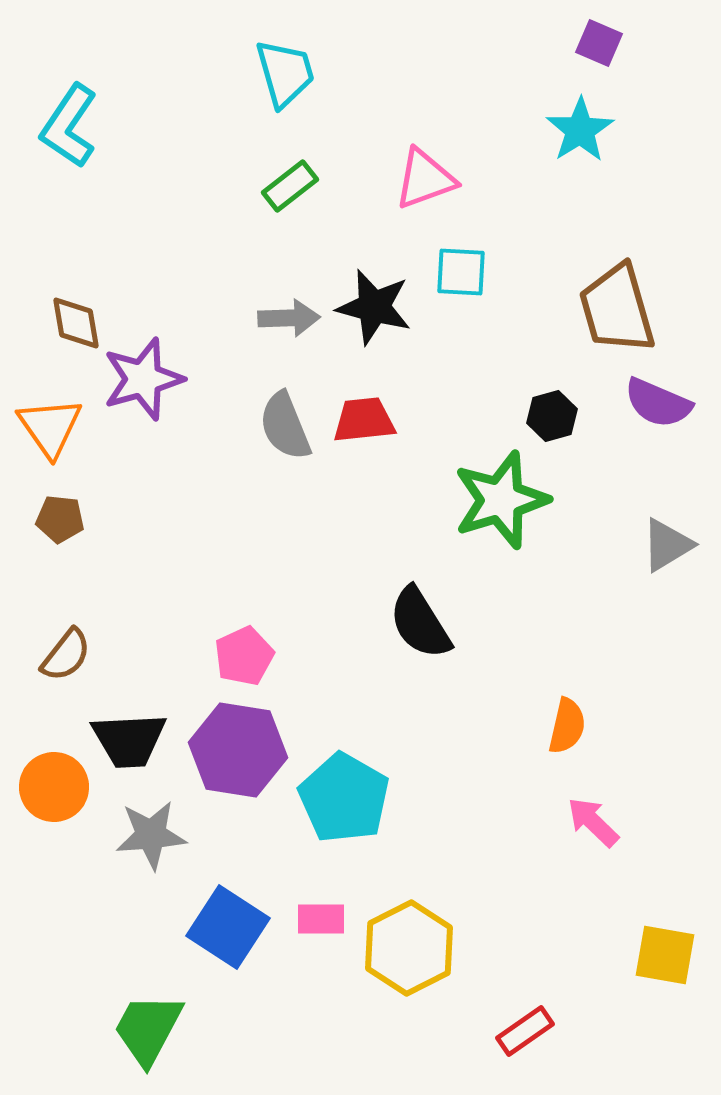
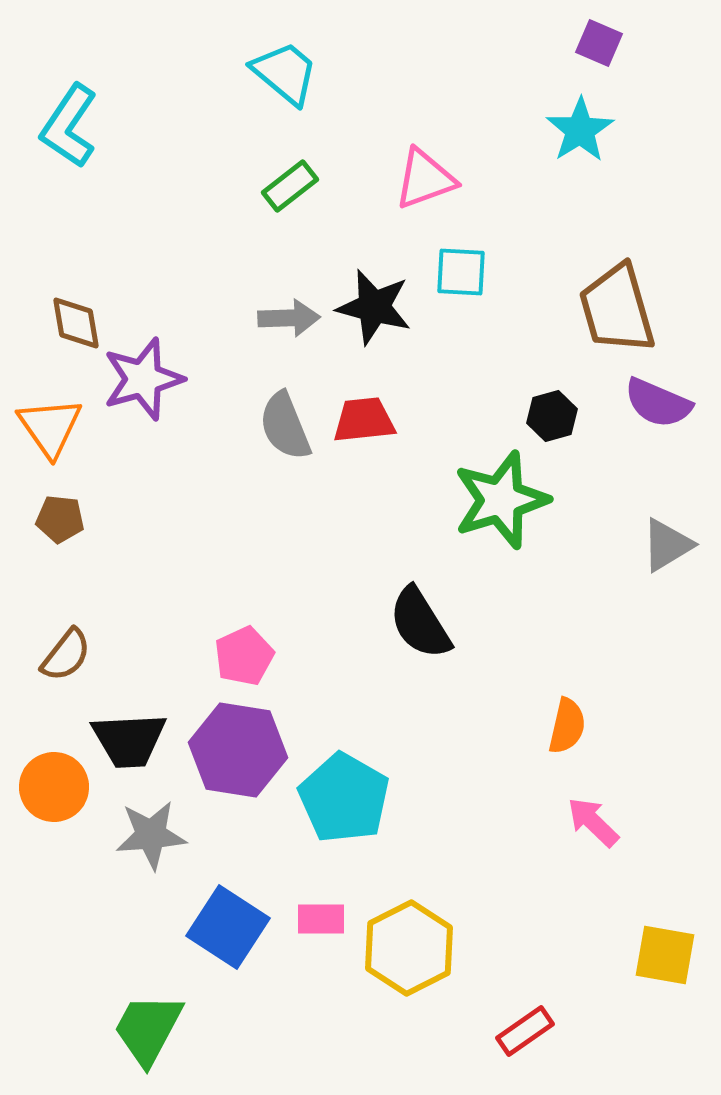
cyan trapezoid: rotated 34 degrees counterclockwise
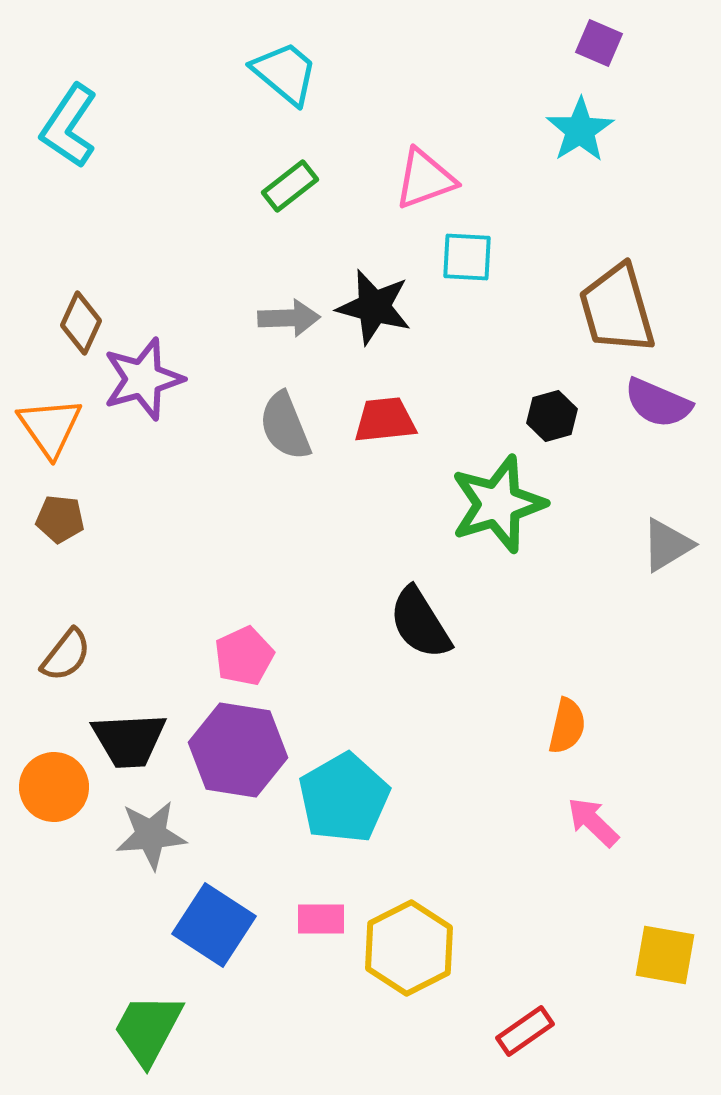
cyan square: moved 6 px right, 15 px up
brown diamond: moved 5 px right; rotated 34 degrees clockwise
red trapezoid: moved 21 px right
green star: moved 3 px left, 4 px down
cyan pentagon: rotated 12 degrees clockwise
blue square: moved 14 px left, 2 px up
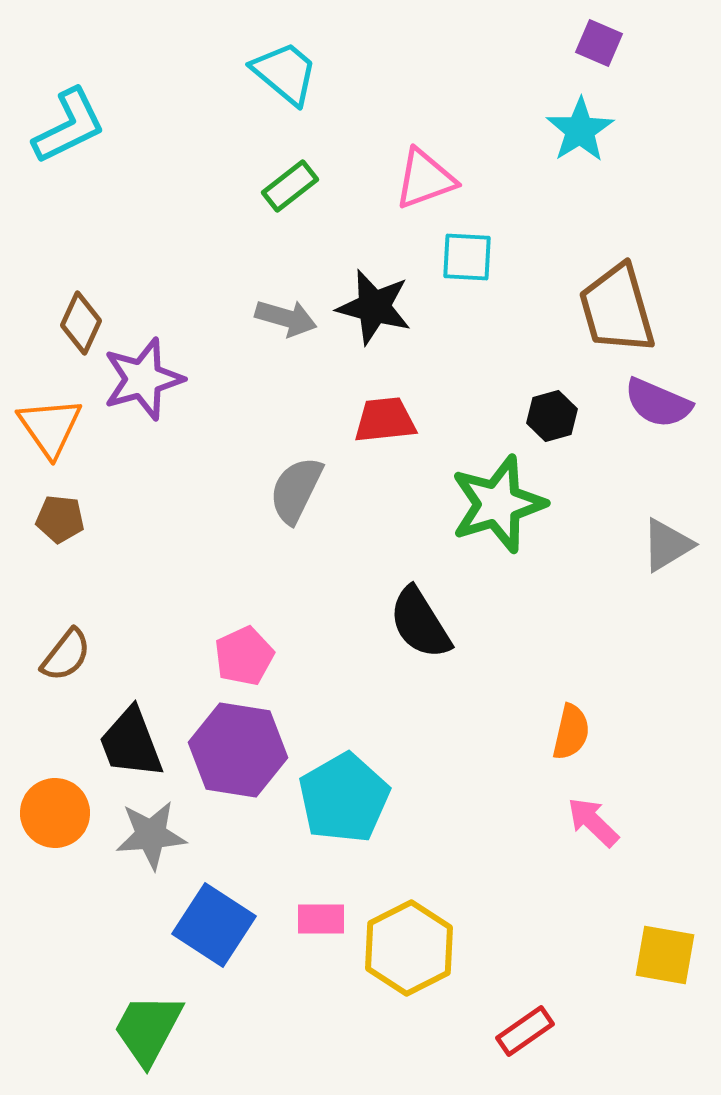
cyan L-shape: rotated 150 degrees counterclockwise
gray arrow: moved 3 px left; rotated 18 degrees clockwise
gray semicircle: moved 11 px right, 64 px down; rotated 48 degrees clockwise
orange semicircle: moved 4 px right, 6 px down
black trapezoid: moved 2 px right, 3 px down; rotated 72 degrees clockwise
orange circle: moved 1 px right, 26 px down
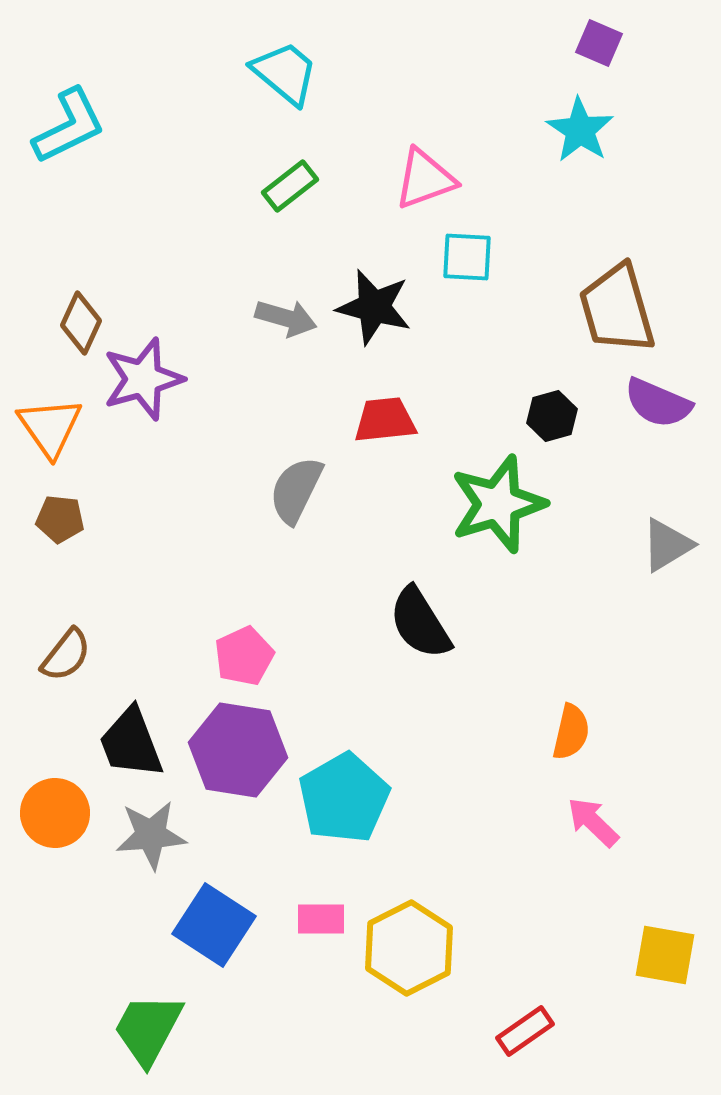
cyan star: rotated 6 degrees counterclockwise
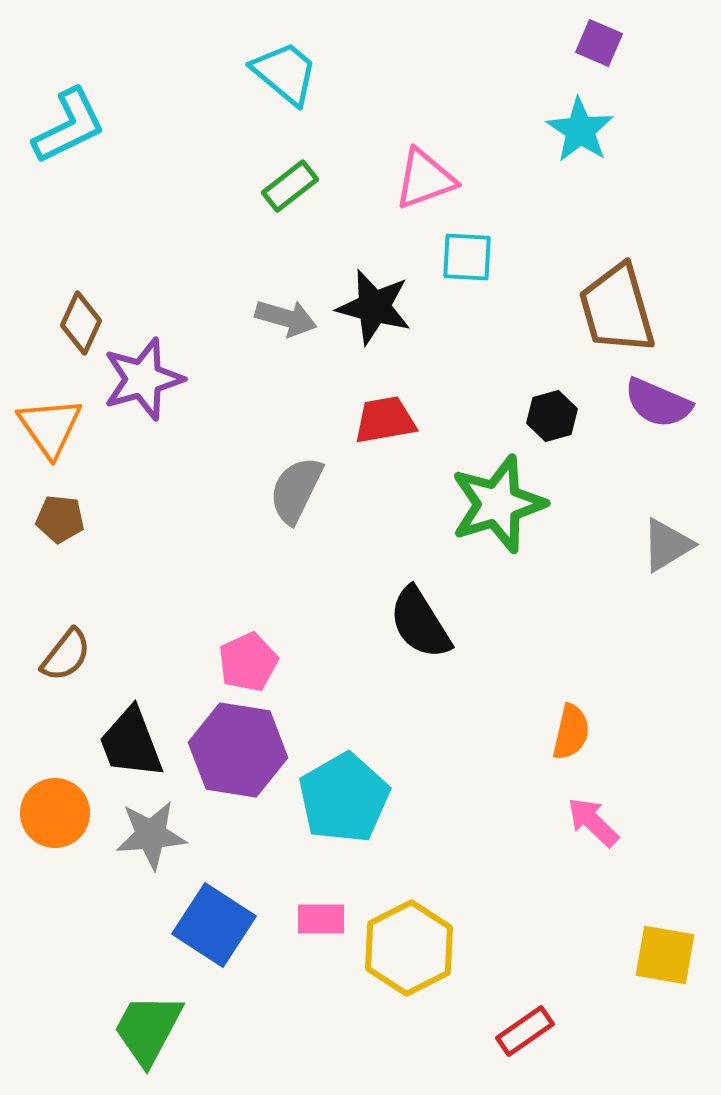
red trapezoid: rotated 4 degrees counterclockwise
pink pentagon: moved 4 px right, 6 px down
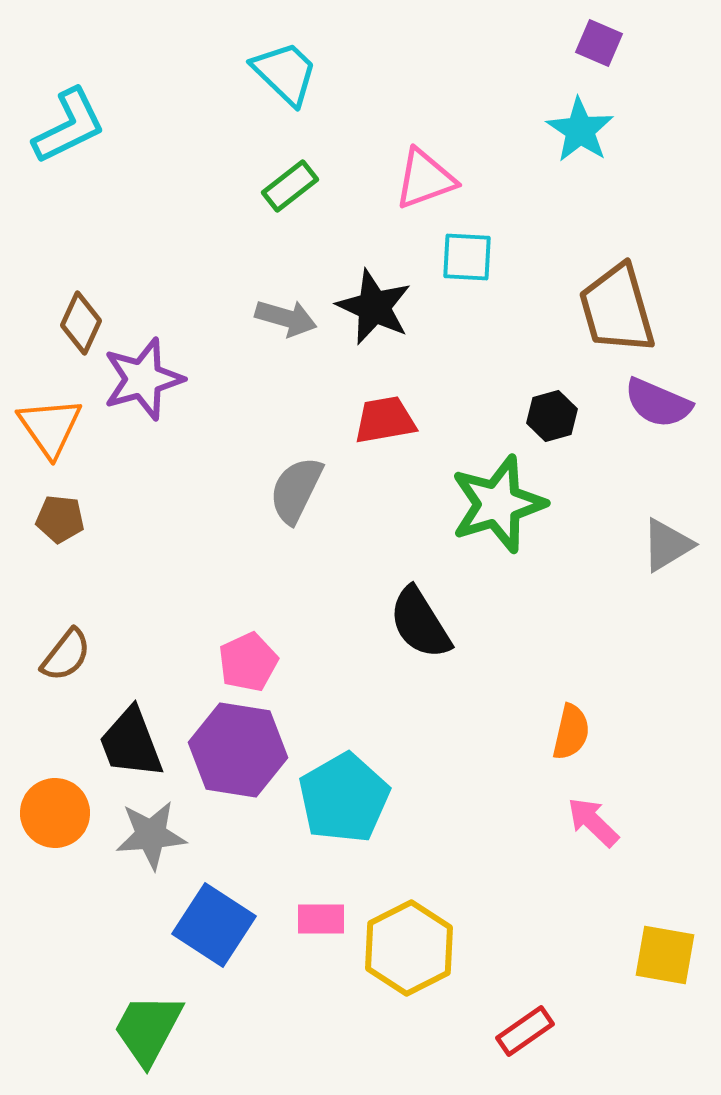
cyan trapezoid: rotated 4 degrees clockwise
black star: rotated 10 degrees clockwise
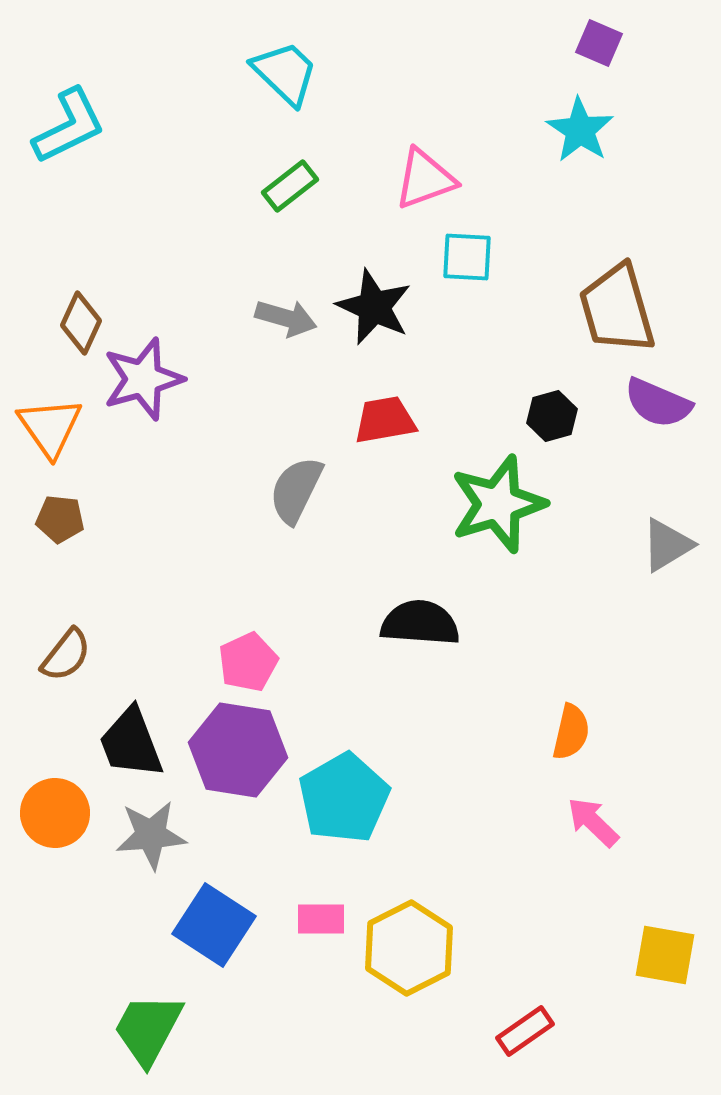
black semicircle: rotated 126 degrees clockwise
